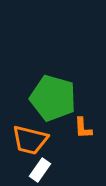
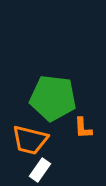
green pentagon: rotated 9 degrees counterclockwise
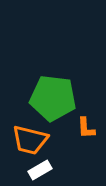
orange L-shape: moved 3 px right
white rectangle: rotated 25 degrees clockwise
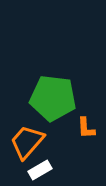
orange trapezoid: moved 3 px left, 2 px down; rotated 117 degrees clockwise
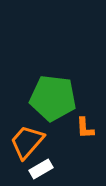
orange L-shape: moved 1 px left
white rectangle: moved 1 px right, 1 px up
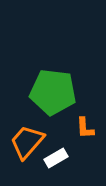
green pentagon: moved 6 px up
white rectangle: moved 15 px right, 11 px up
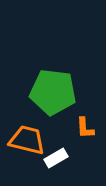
orange trapezoid: moved 2 px up; rotated 63 degrees clockwise
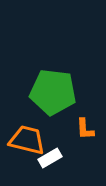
orange L-shape: moved 1 px down
white rectangle: moved 6 px left
